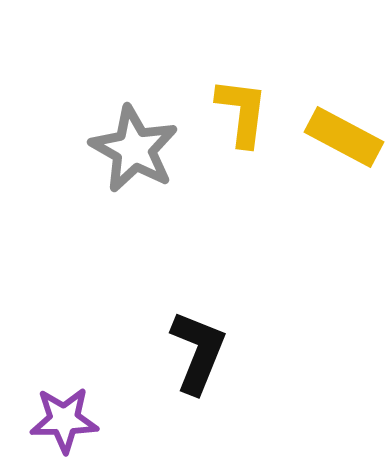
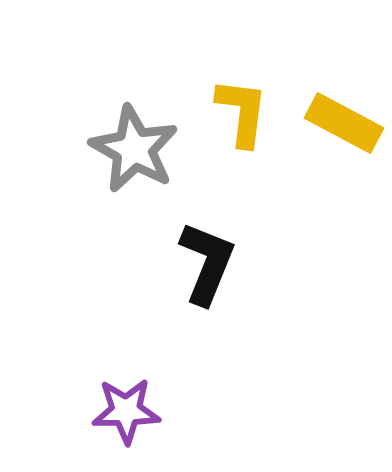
yellow rectangle: moved 14 px up
black L-shape: moved 9 px right, 89 px up
purple star: moved 62 px right, 9 px up
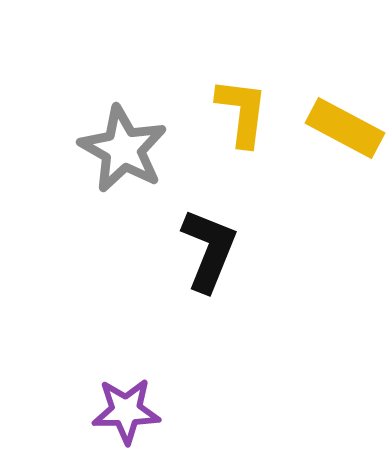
yellow rectangle: moved 1 px right, 5 px down
gray star: moved 11 px left
black L-shape: moved 2 px right, 13 px up
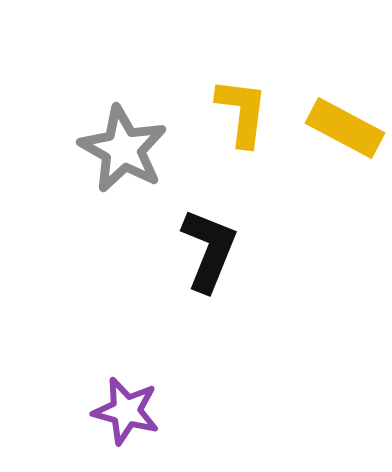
purple star: rotated 16 degrees clockwise
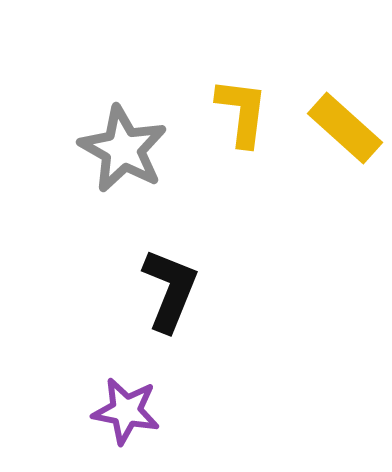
yellow rectangle: rotated 14 degrees clockwise
black L-shape: moved 39 px left, 40 px down
purple star: rotated 4 degrees counterclockwise
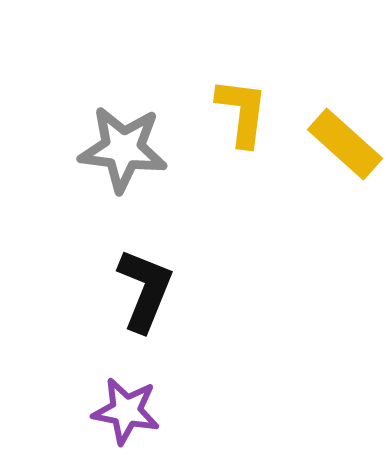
yellow rectangle: moved 16 px down
gray star: rotated 22 degrees counterclockwise
black L-shape: moved 25 px left
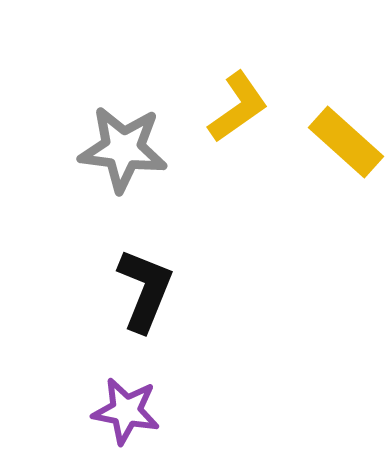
yellow L-shape: moved 4 px left, 5 px up; rotated 48 degrees clockwise
yellow rectangle: moved 1 px right, 2 px up
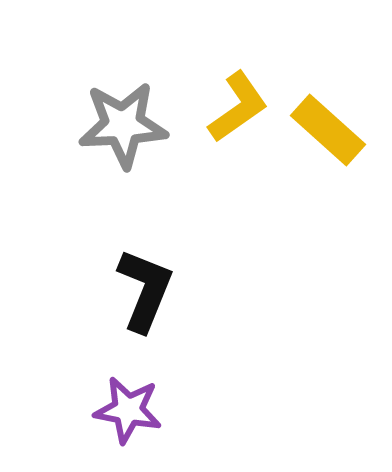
yellow rectangle: moved 18 px left, 12 px up
gray star: moved 24 px up; rotated 10 degrees counterclockwise
purple star: moved 2 px right, 1 px up
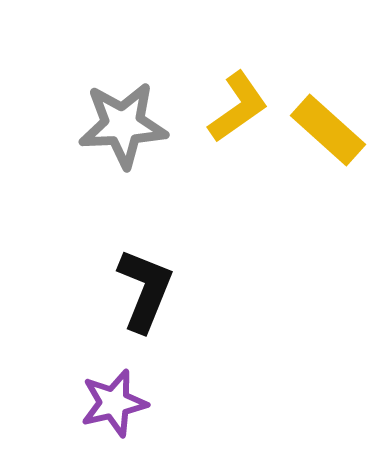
purple star: moved 14 px left, 7 px up; rotated 24 degrees counterclockwise
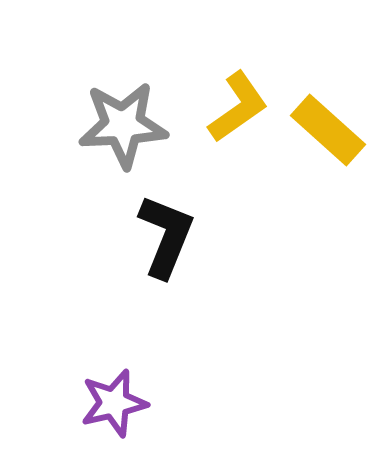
black L-shape: moved 21 px right, 54 px up
